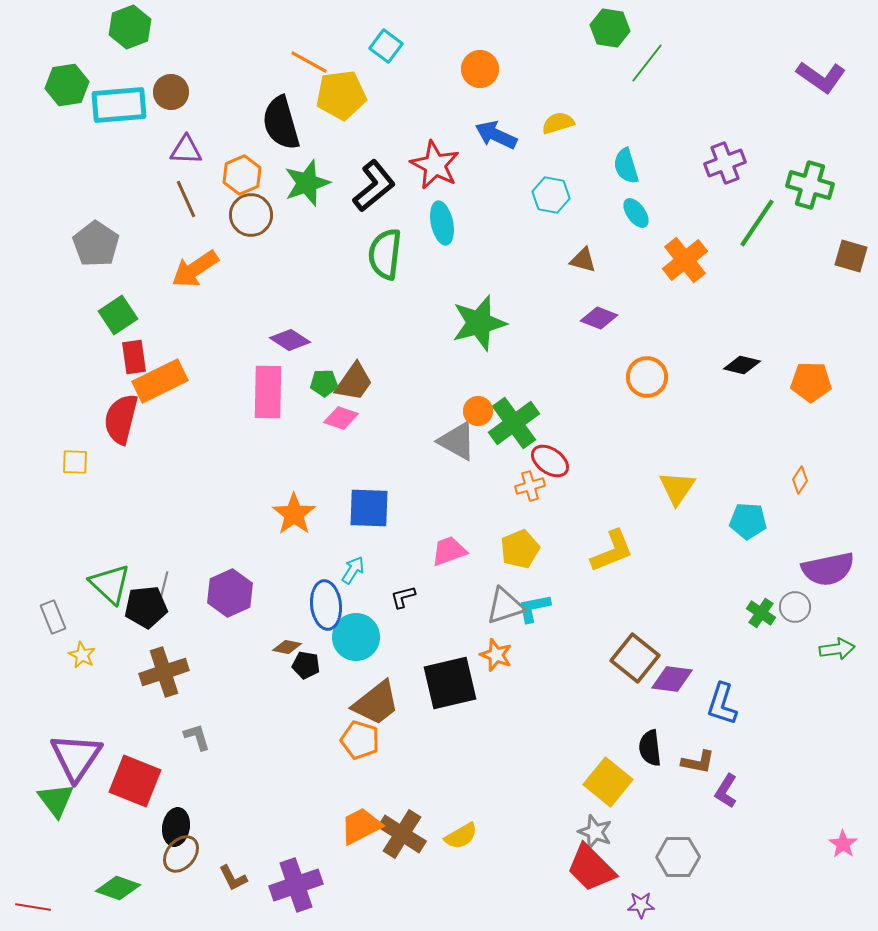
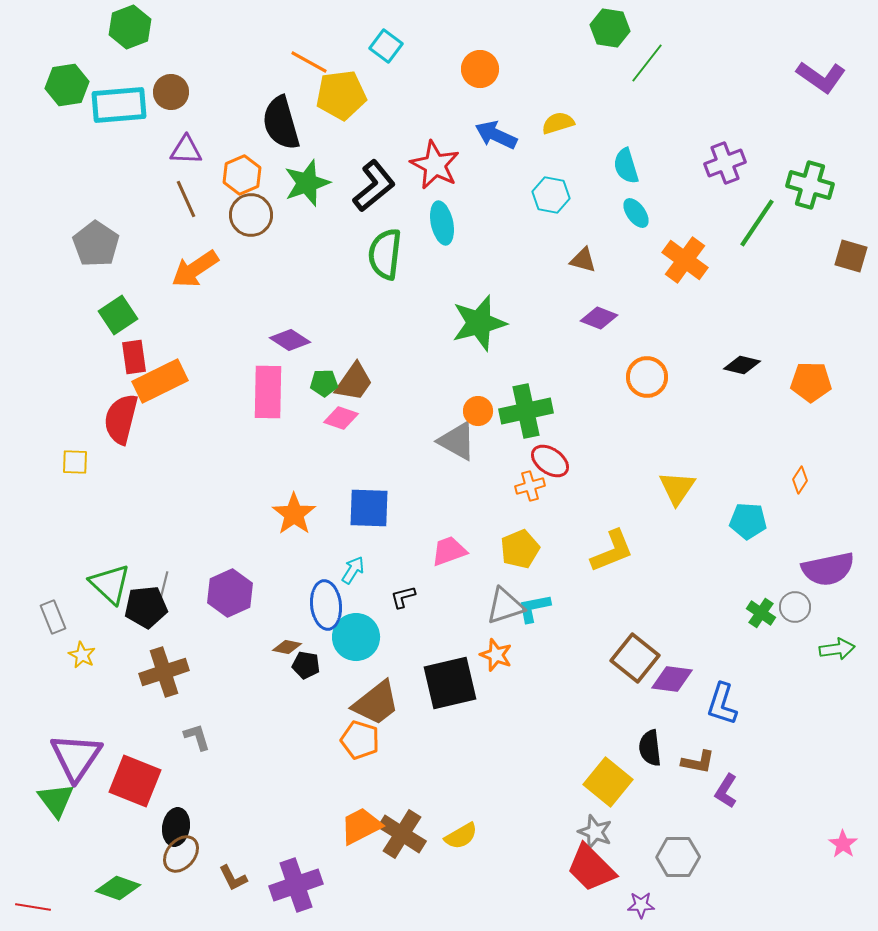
orange cross at (685, 260): rotated 15 degrees counterclockwise
green cross at (514, 423): moved 12 px right, 12 px up; rotated 24 degrees clockwise
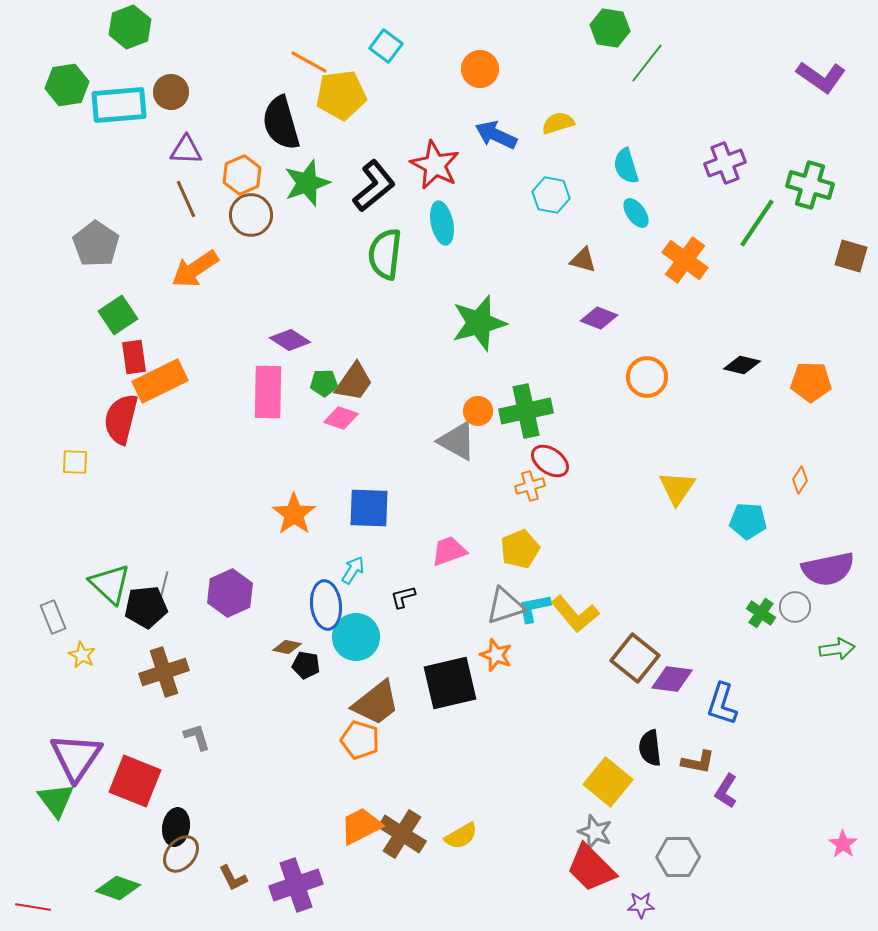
yellow L-shape at (612, 551): moved 37 px left, 63 px down; rotated 72 degrees clockwise
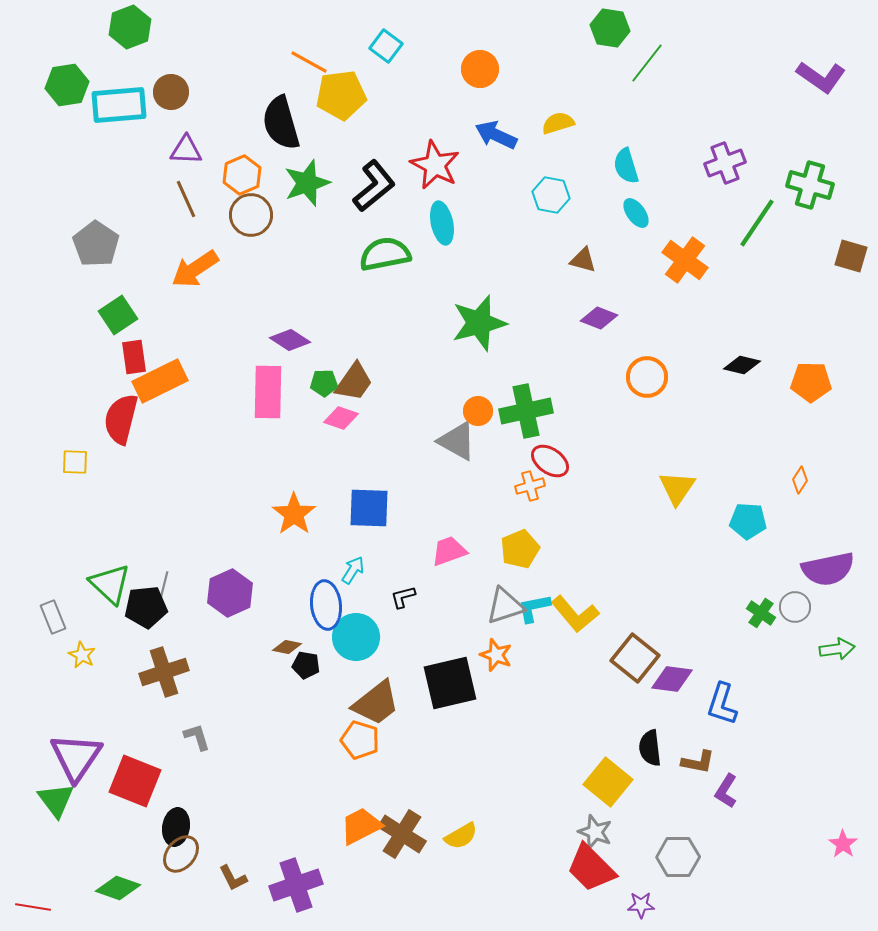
green semicircle at (385, 254): rotated 72 degrees clockwise
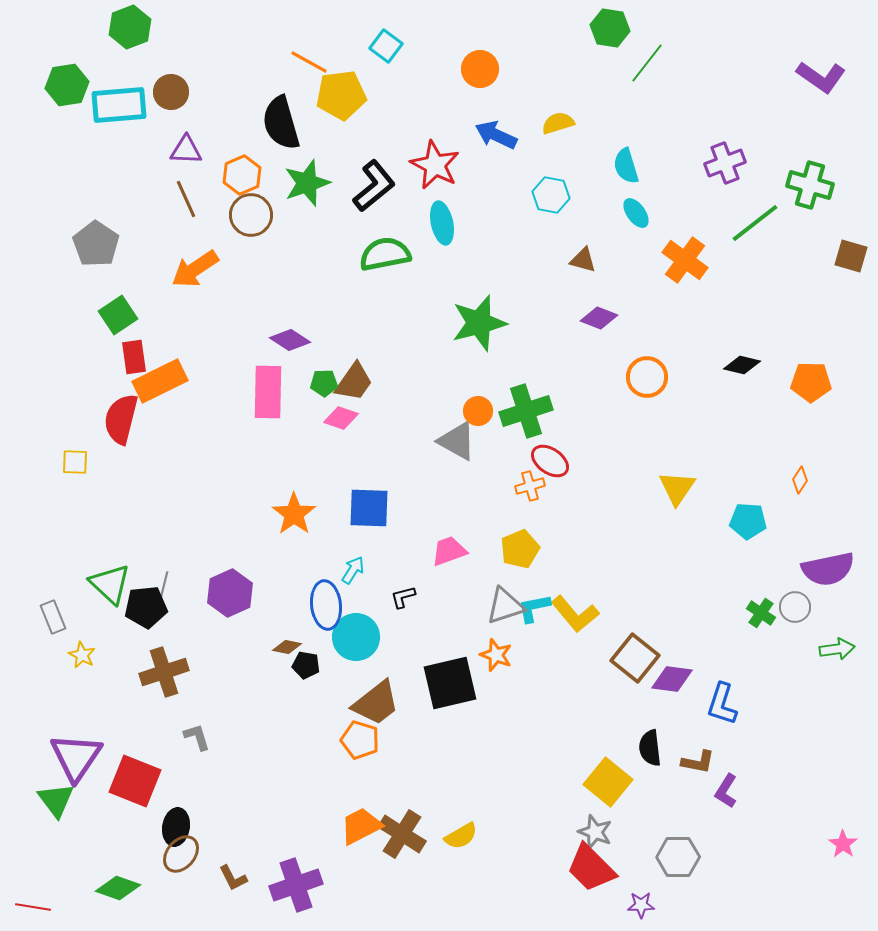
green line at (757, 223): moved 2 px left; rotated 18 degrees clockwise
green cross at (526, 411): rotated 6 degrees counterclockwise
